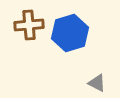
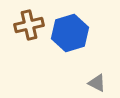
brown cross: rotated 8 degrees counterclockwise
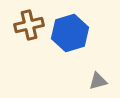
gray triangle: moved 1 px right, 2 px up; rotated 42 degrees counterclockwise
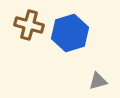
brown cross: rotated 28 degrees clockwise
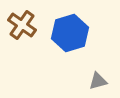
brown cross: moved 7 px left; rotated 20 degrees clockwise
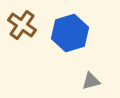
gray triangle: moved 7 px left
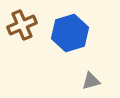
brown cross: rotated 32 degrees clockwise
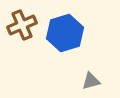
blue hexagon: moved 5 px left
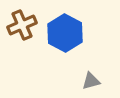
blue hexagon: rotated 15 degrees counterclockwise
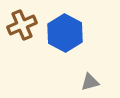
gray triangle: moved 1 px left, 1 px down
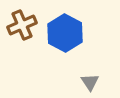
gray triangle: rotated 48 degrees counterclockwise
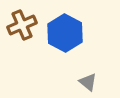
gray triangle: moved 2 px left; rotated 18 degrees counterclockwise
